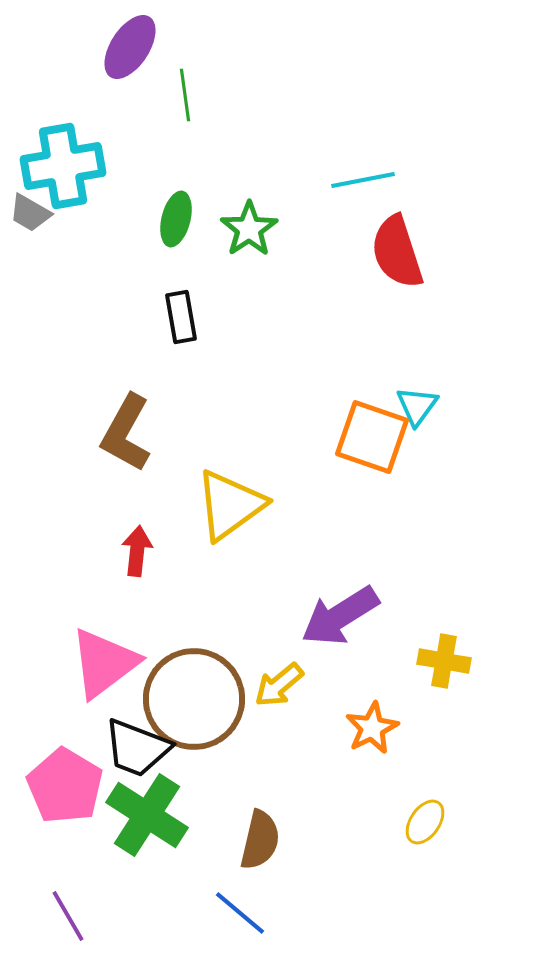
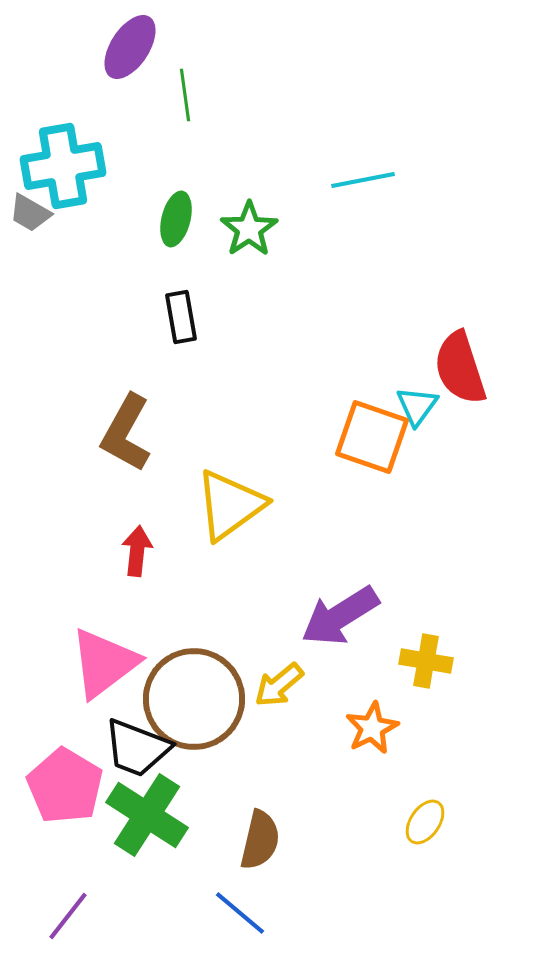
red semicircle: moved 63 px right, 116 px down
yellow cross: moved 18 px left
purple line: rotated 68 degrees clockwise
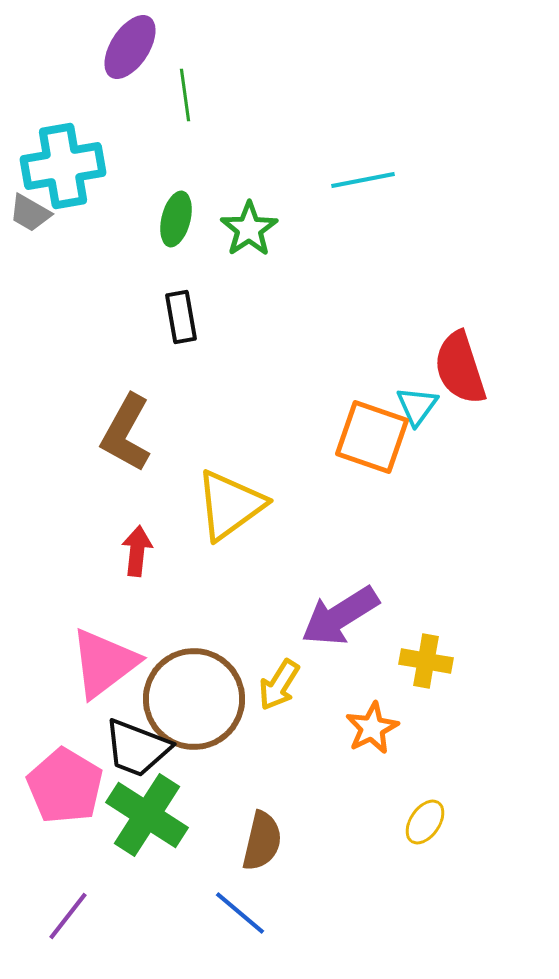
yellow arrow: rotated 18 degrees counterclockwise
brown semicircle: moved 2 px right, 1 px down
